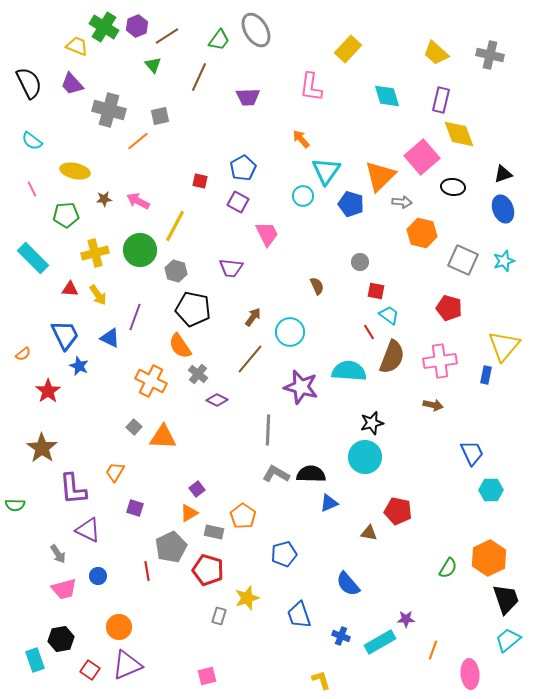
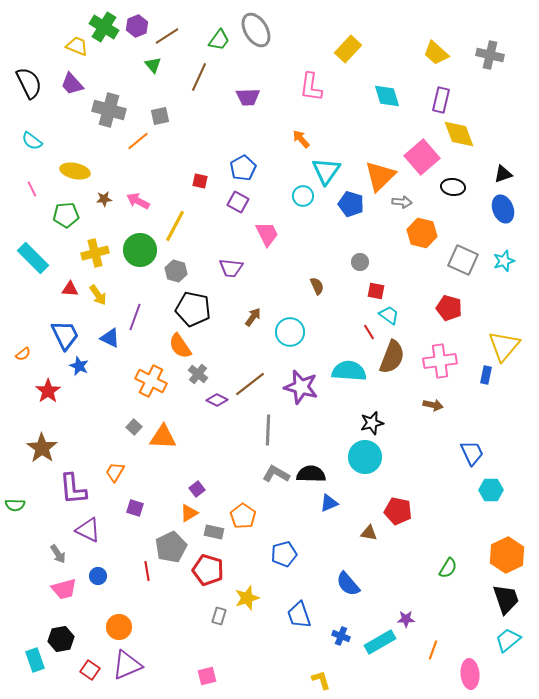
brown line at (250, 359): moved 25 px down; rotated 12 degrees clockwise
orange hexagon at (489, 558): moved 18 px right, 3 px up
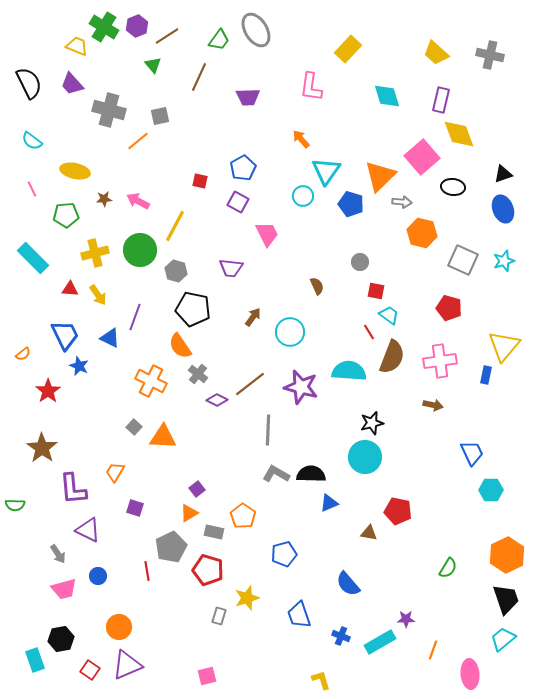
cyan trapezoid at (508, 640): moved 5 px left, 1 px up
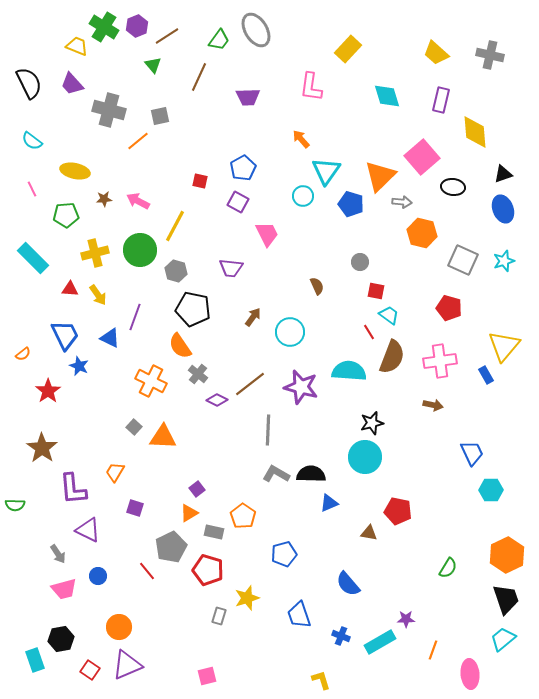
yellow diamond at (459, 134): moved 16 px right, 2 px up; rotated 16 degrees clockwise
blue rectangle at (486, 375): rotated 42 degrees counterclockwise
red line at (147, 571): rotated 30 degrees counterclockwise
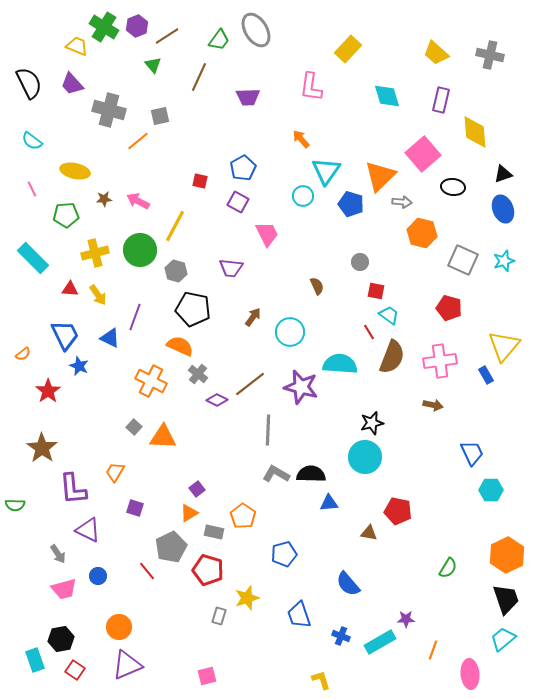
pink square at (422, 157): moved 1 px right, 3 px up
orange semicircle at (180, 346): rotated 148 degrees clockwise
cyan semicircle at (349, 371): moved 9 px left, 7 px up
blue triangle at (329, 503): rotated 18 degrees clockwise
red square at (90, 670): moved 15 px left
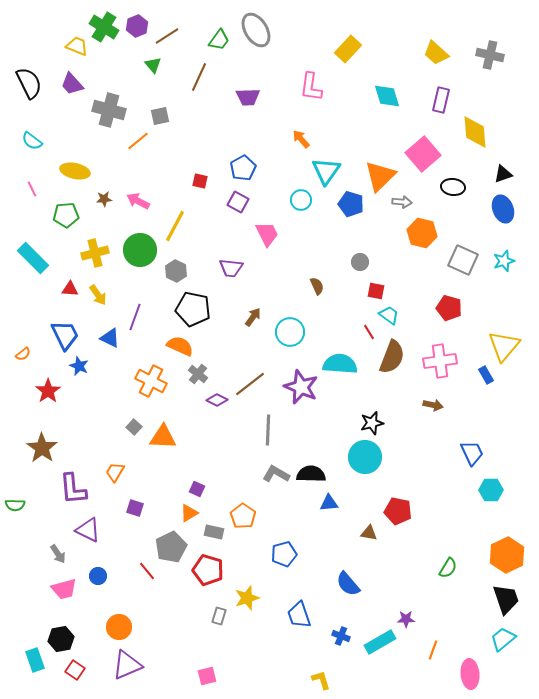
cyan circle at (303, 196): moved 2 px left, 4 px down
gray hexagon at (176, 271): rotated 10 degrees clockwise
purple star at (301, 387): rotated 8 degrees clockwise
purple square at (197, 489): rotated 28 degrees counterclockwise
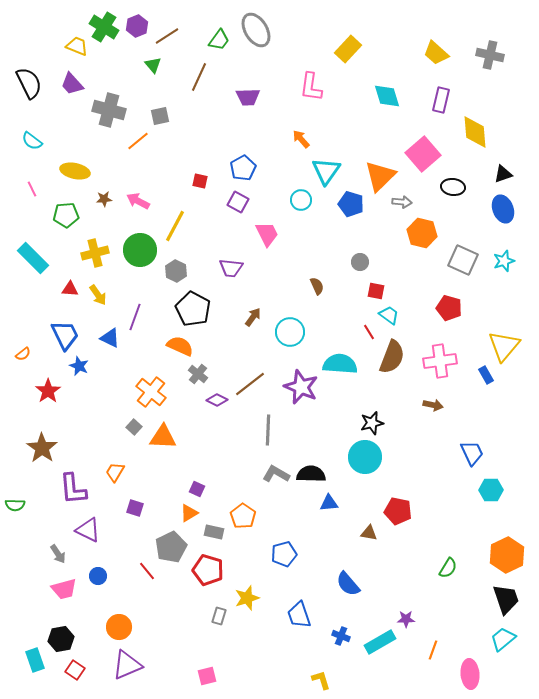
black pentagon at (193, 309): rotated 16 degrees clockwise
orange cross at (151, 381): moved 11 px down; rotated 12 degrees clockwise
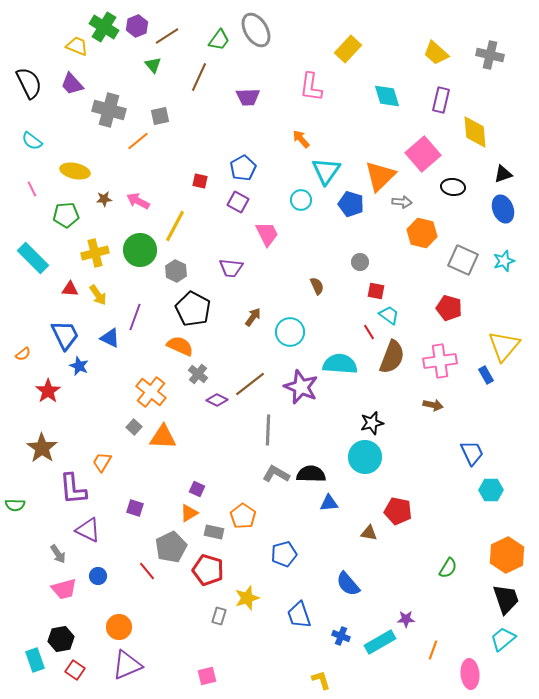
orange trapezoid at (115, 472): moved 13 px left, 10 px up
